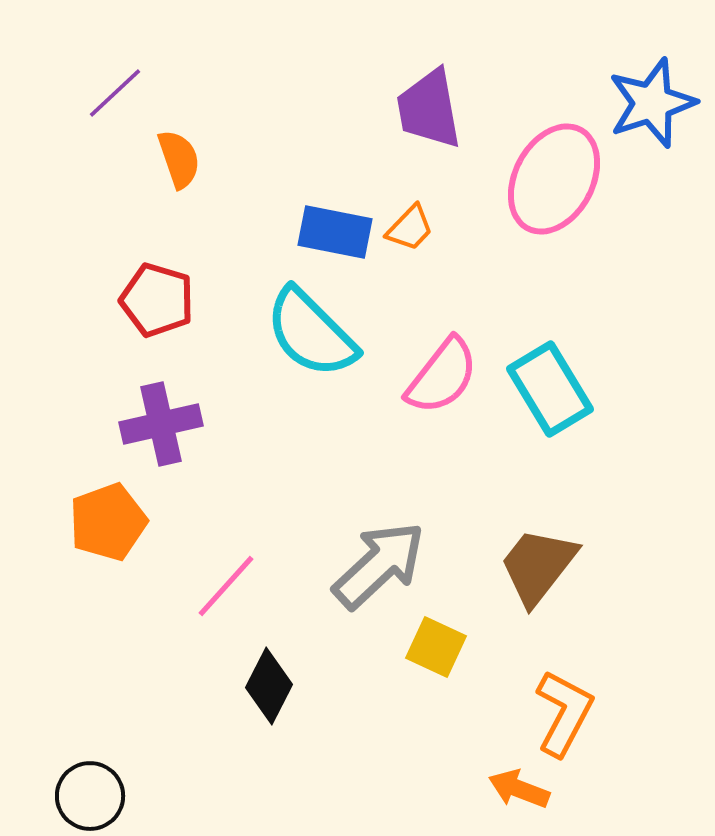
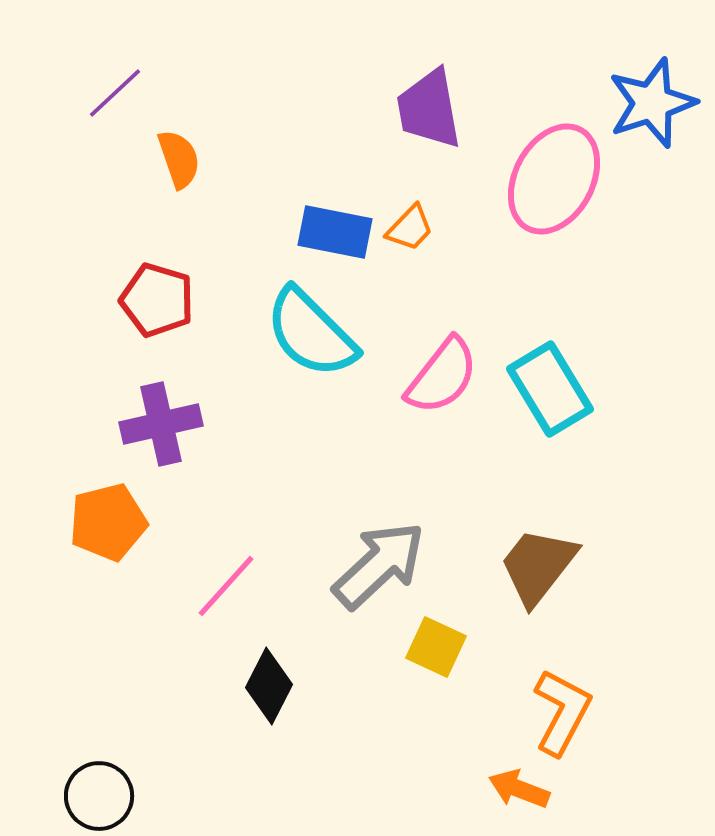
orange pentagon: rotated 6 degrees clockwise
orange L-shape: moved 2 px left, 1 px up
black circle: moved 9 px right
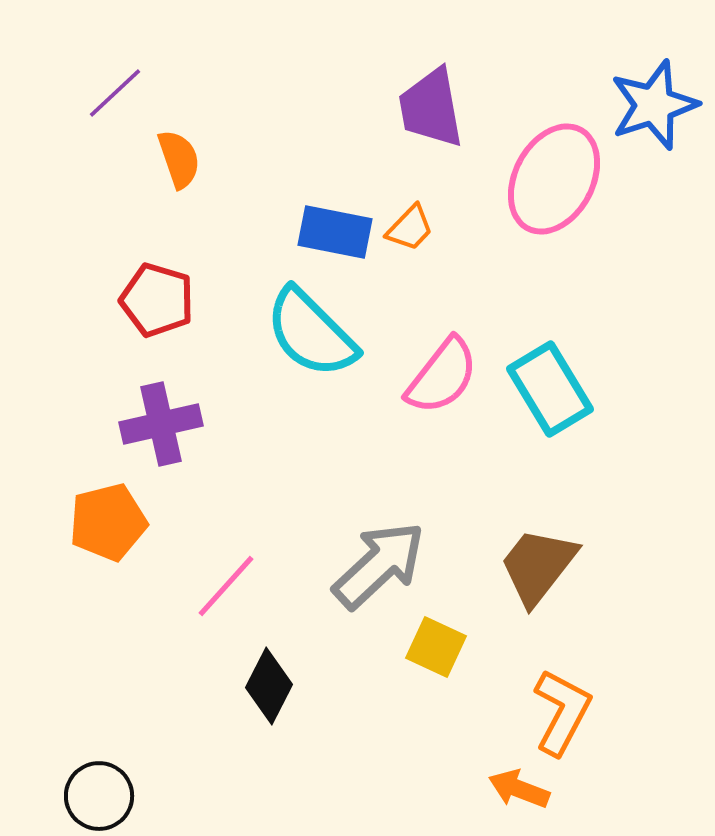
blue star: moved 2 px right, 2 px down
purple trapezoid: moved 2 px right, 1 px up
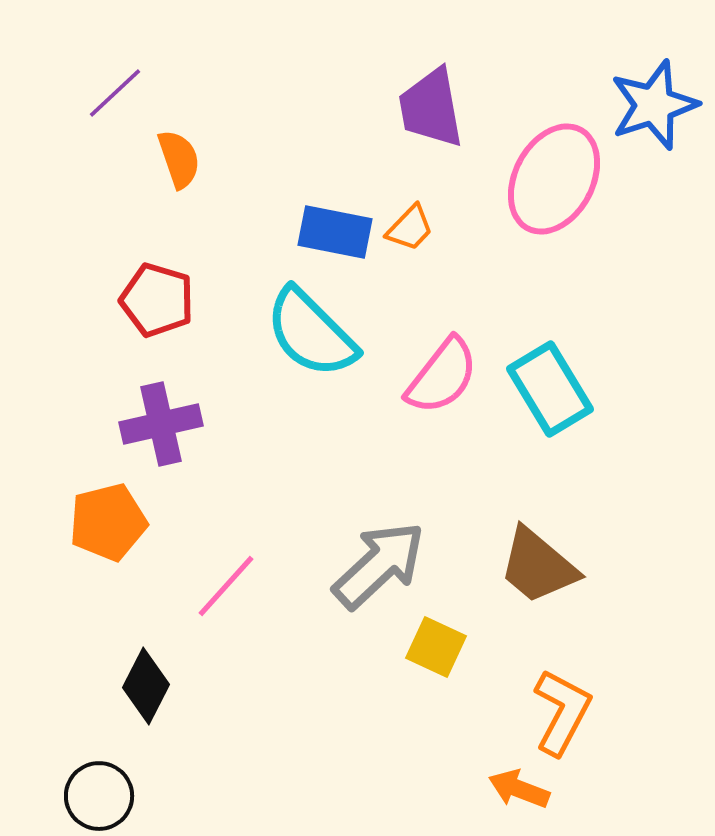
brown trapezoid: rotated 88 degrees counterclockwise
black diamond: moved 123 px left
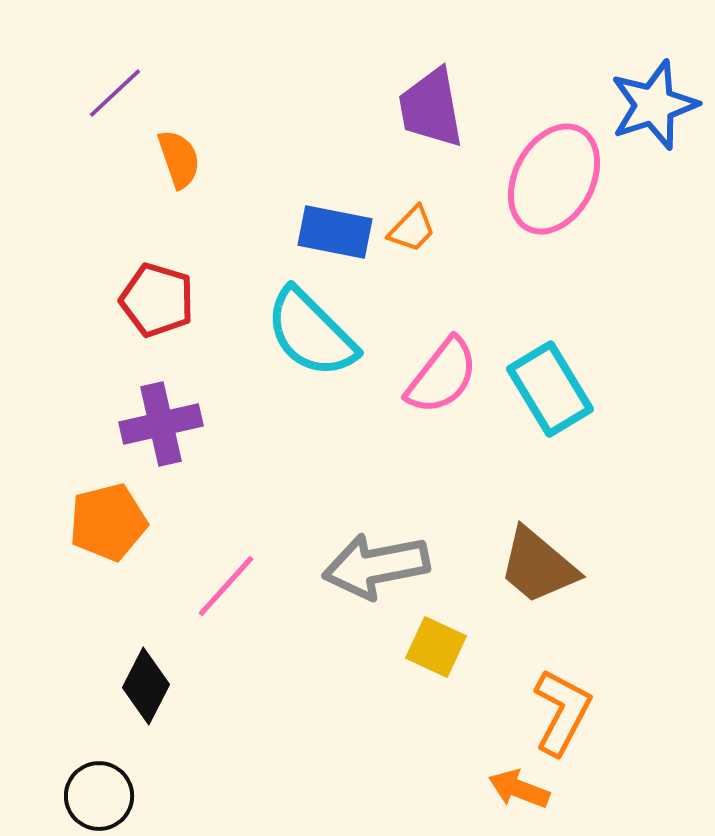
orange trapezoid: moved 2 px right, 1 px down
gray arrow: moved 3 px left, 1 px down; rotated 148 degrees counterclockwise
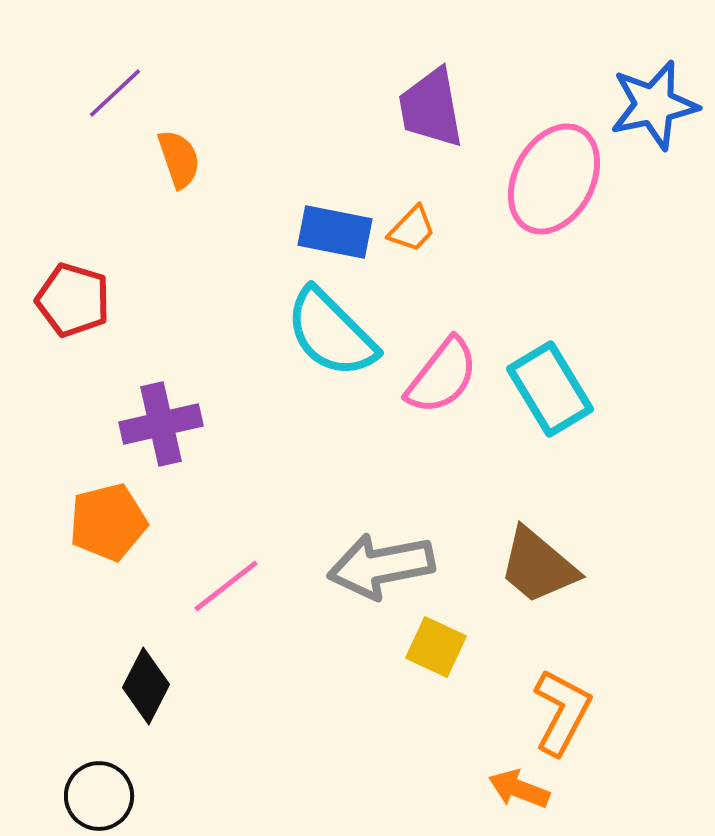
blue star: rotated 6 degrees clockwise
red pentagon: moved 84 px left
cyan semicircle: moved 20 px right
gray arrow: moved 5 px right
pink line: rotated 10 degrees clockwise
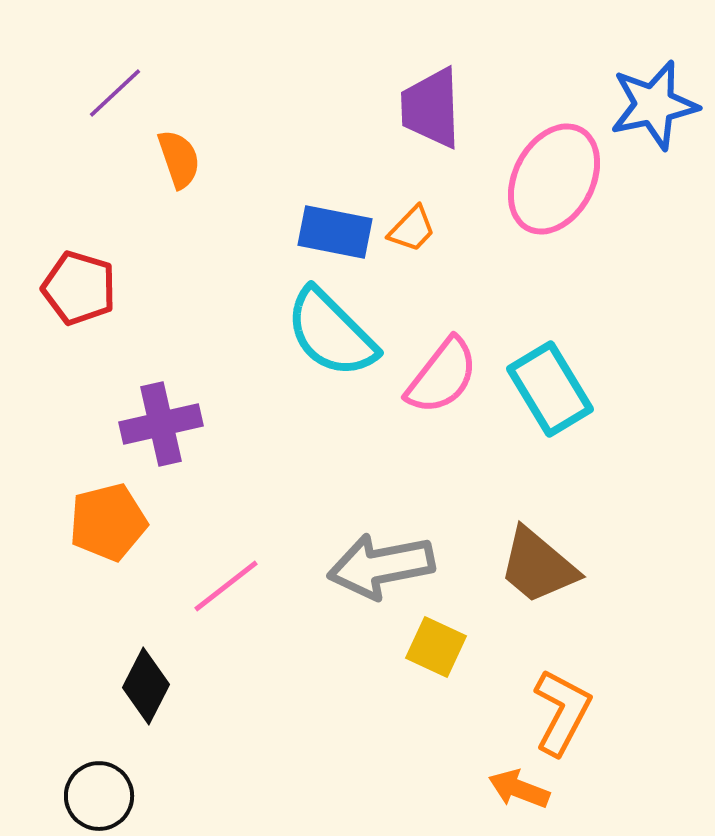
purple trapezoid: rotated 8 degrees clockwise
red pentagon: moved 6 px right, 12 px up
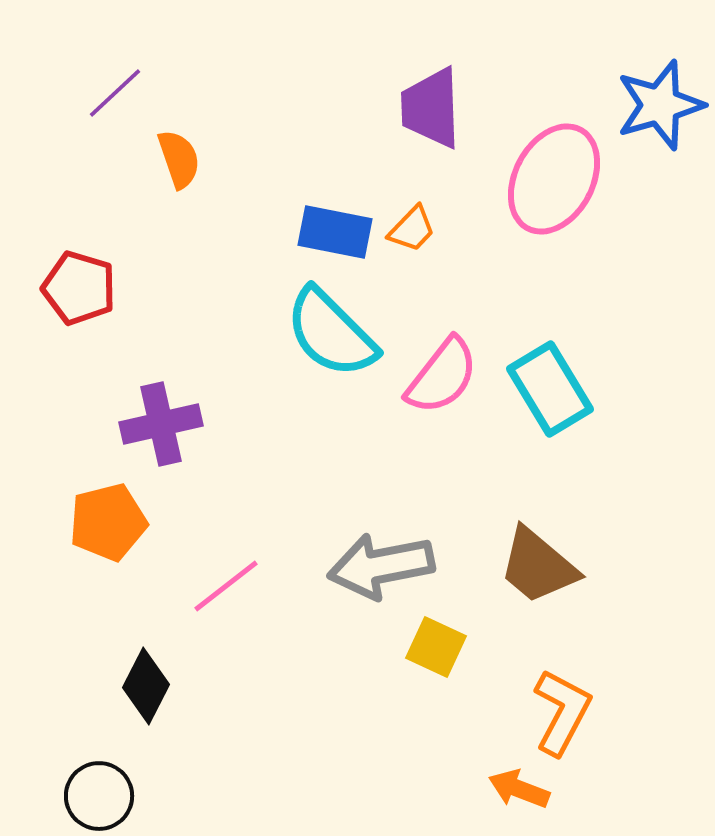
blue star: moved 6 px right; rotated 4 degrees counterclockwise
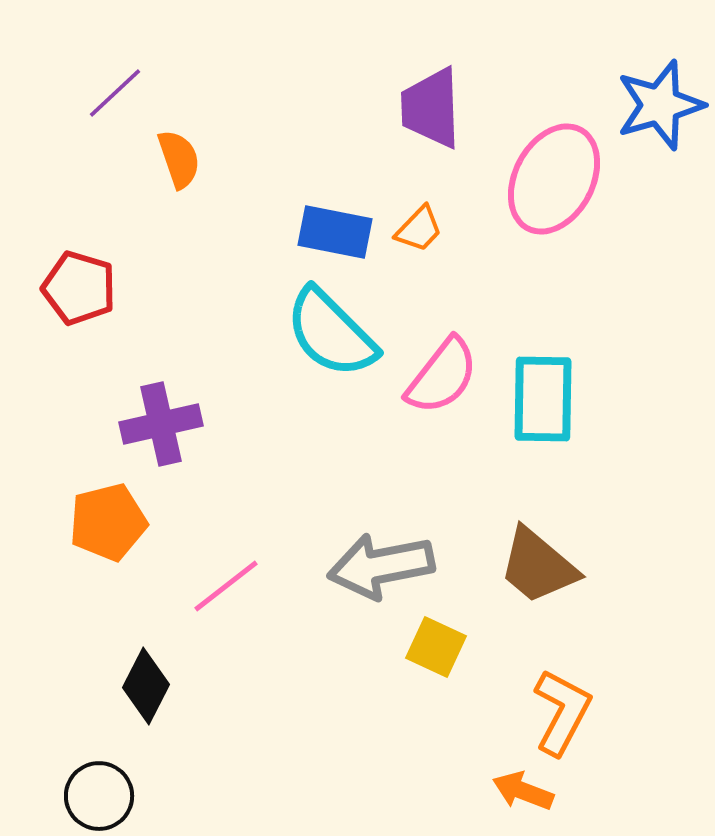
orange trapezoid: moved 7 px right
cyan rectangle: moved 7 px left, 10 px down; rotated 32 degrees clockwise
orange arrow: moved 4 px right, 2 px down
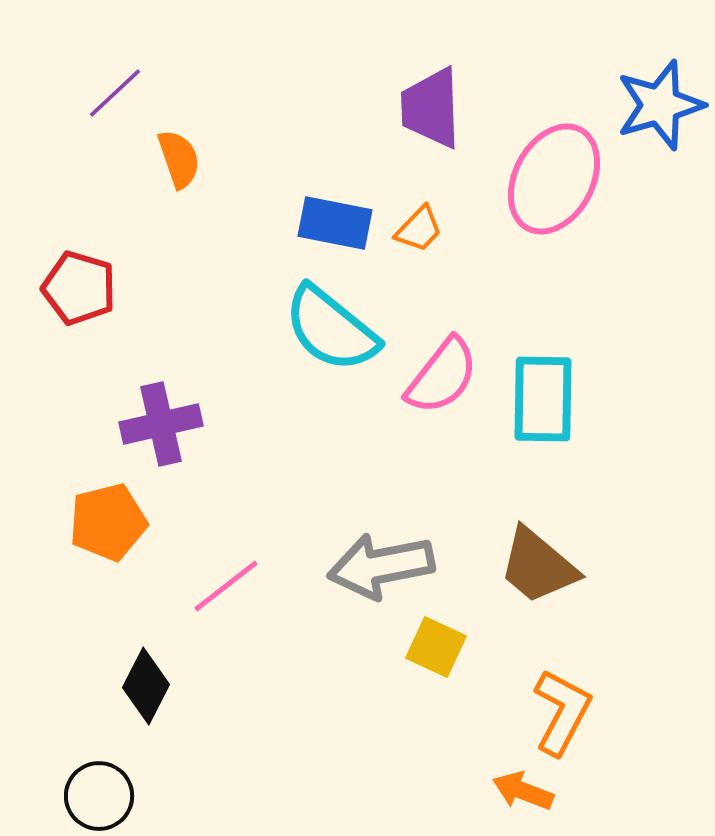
blue rectangle: moved 9 px up
cyan semicircle: moved 4 px up; rotated 6 degrees counterclockwise
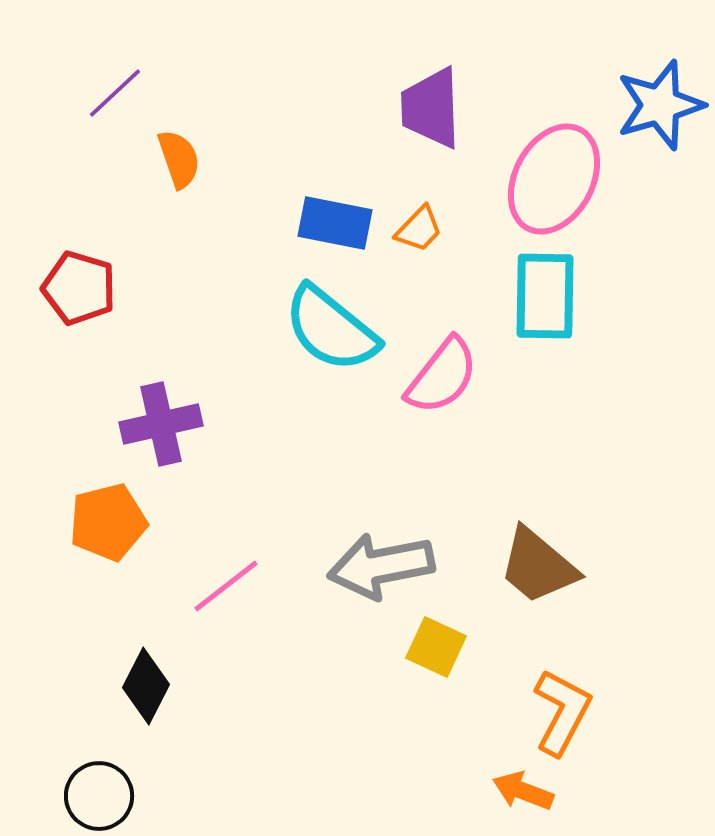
cyan rectangle: moved 2 px right, 103 px up
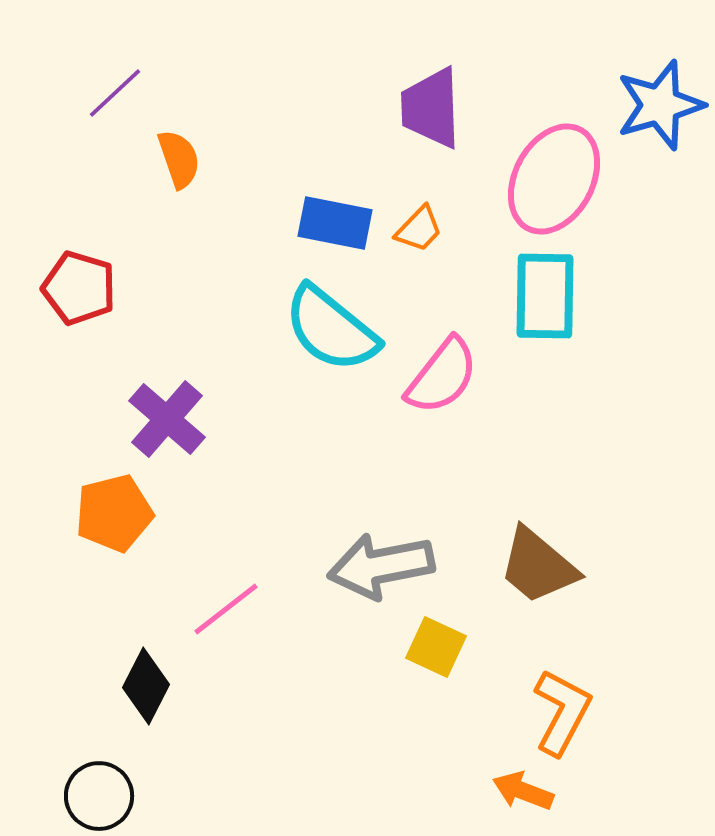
purple cross: moved 6 px right, 5 px up; rotated 36 degrees counterclockwise
orange pentagon: moved 6 px right, 9 px up
pink line: moved 23 px down
